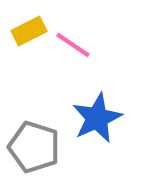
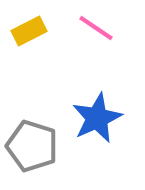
pink line: moved 23 px right, 17 px up
gray pentagon: moved 2 px left, 1 px up
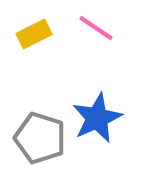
yellow rectangle: moved 5 px right, 3 px down
gray pentagon: moved 8 px right, 8 px up
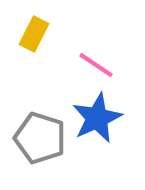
pink line: moved 37 px down
yellow rectangle: rotated 36 degrees counterclockwise
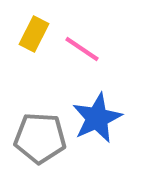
pink line: moved 14 px left, 16 px up
gray pentagon: rotated 15 degrees counterclockwise
